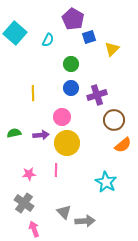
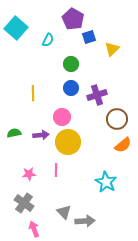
cyan square: moved 1 px right, 5 px up
brown circle: moved 3 px right, 1 px up
yellow circle: moved 1 px right, 1 px up
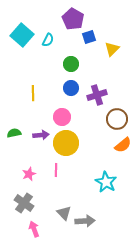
cyan square: moved 6 px right, 7 px down
yellow circle: moved 2 px left, 1 px down
pink star: rotated 16 degrees counterclockwise
gray triangle: moved 1 px down
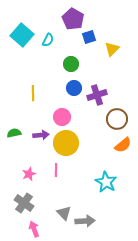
blue circle: moved 3 px right
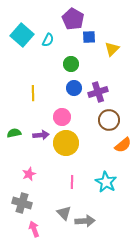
blue square: rotated 16 degrees clockwise
purple cross: moved 1 px right, 3 px up
brown circle: moved 8 px left, 1 px down
pink line: moved 16 px right, 12 px down
gray cross: moved 2 px left; rotated 18 degrees counterclockwise
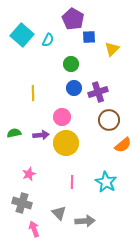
gray triangle: moved 5 px left
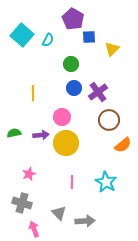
purple cross: rotated 18 degrees counterclockwise
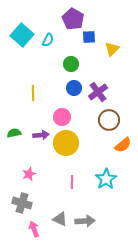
cyan star: moved 3 px up; rotated 10 degrees clockwise
gray triangle: moved 1 px right, 6 px down; rotated 21 degrees counterclockwise
